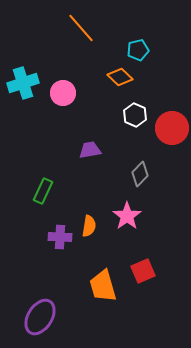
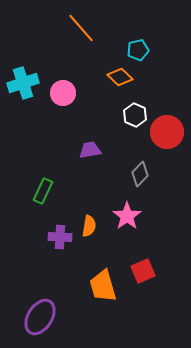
red circle: moved 5 px left, 4 px down
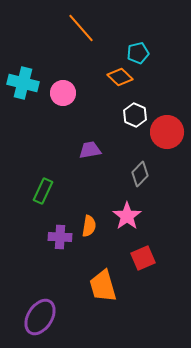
cyan pentagon: moved 3 px down
cyan cross: rotated 32 degrees clockwise
red square: moved 13 px up
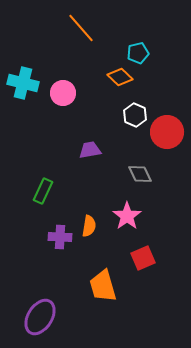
gray diamond: rotated 70 degrees counterclockwise
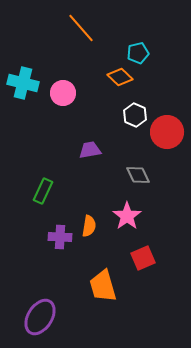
gray diamond: moved 2 px left, 1 px down
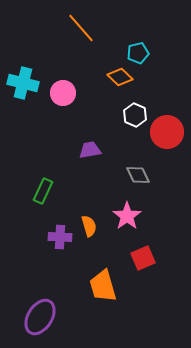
orange semicircle: rotated 25 degrees counterclockwise
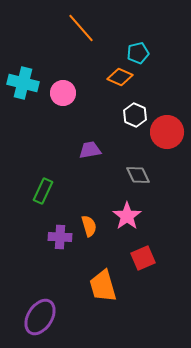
orange diamond: rotated 20 degrees counterclockwise
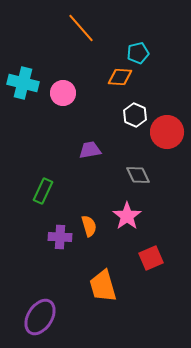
orange diamond: rotated 20 degrees counterclockwise
red square: moved 8 px right
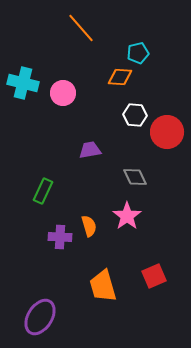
white hexagon: rotated 20 degrees counterclockwise
gray diamond: moved 3 px left, 2 px down
red square: moved 3 px right, 18 px down
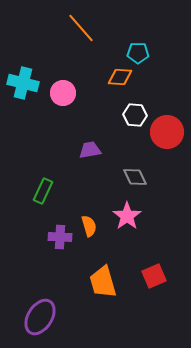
cyan pentagon: rotated 15 degrees clockwise
orange trapezoid: moved 4 px up
